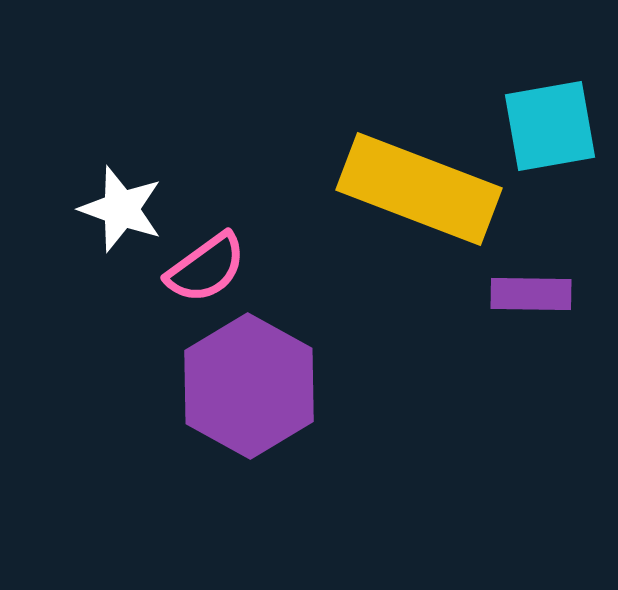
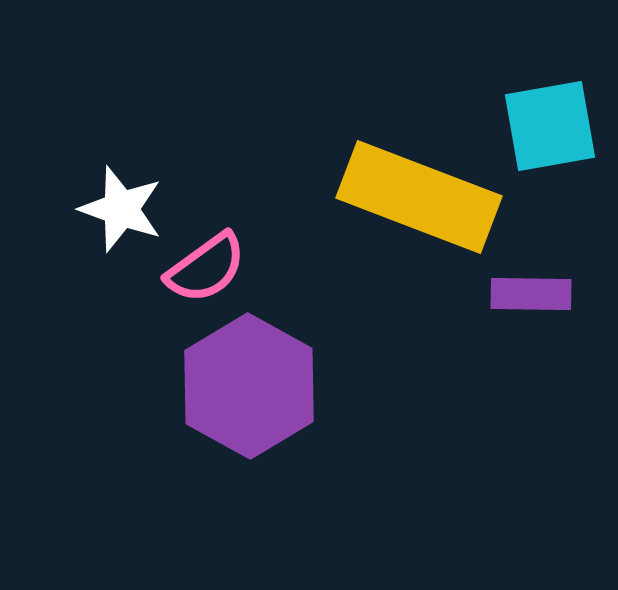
yellow rectangle: moved 8 px down
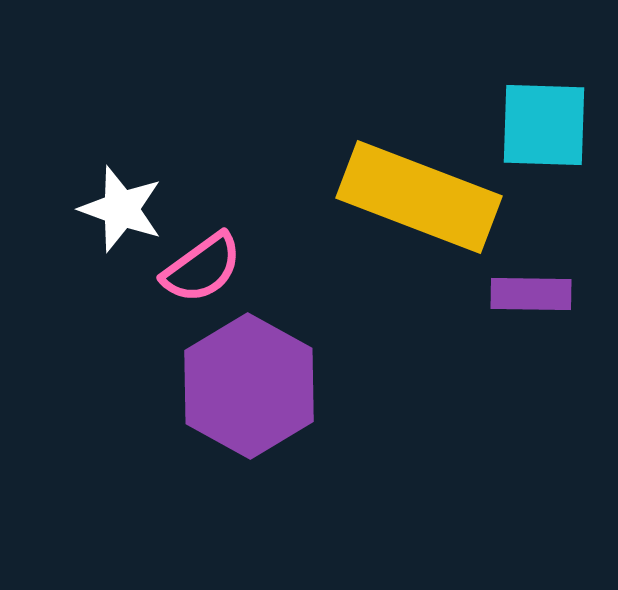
cyan square: moved 6 px left, 1 px up; rotated 12 degrees clockwise
pink semicircle: moved 4 px left
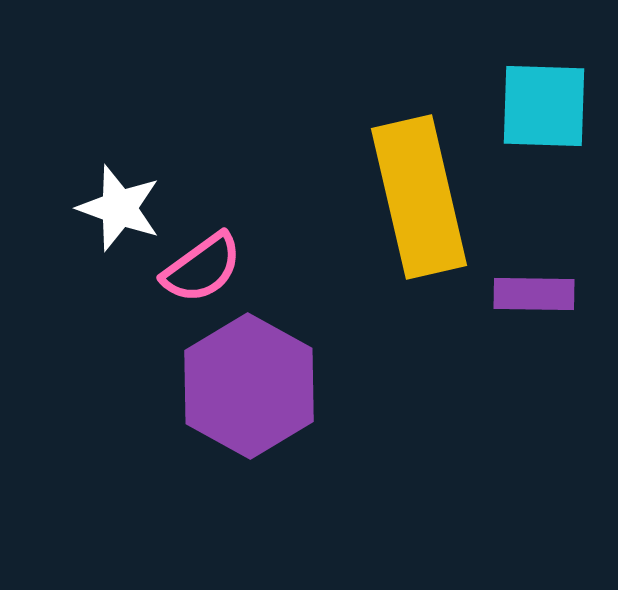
cyan square: moved 19 px up
yellow rectangle: rotated 56 degrees clockwise
white star: moved 2 px left, 1 px up
purple rectangle: moved 3 px right
